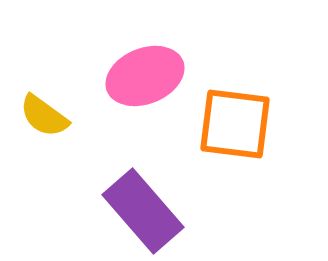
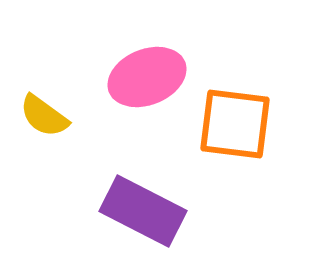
pink ellipse: moved 2 px right, 1 px down
purple rectangle: rotated 22 degrees counterclockwise
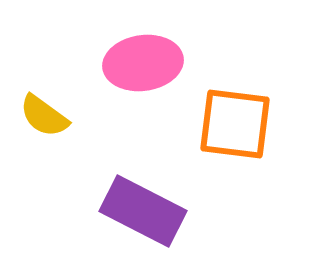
pink ellipse: moved 4 px left, 14 px up; rotated 14 degrees clockwise
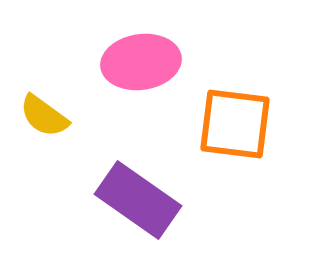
pink ellipse: moved 2 px left, 1 px up
purple rectangle: moved 5 px left, 11 px up; rotated 8 degrees clockwise
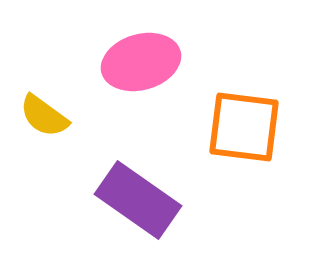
pink ellipse: rotated 8 degrees counterclockwise
orange square: moved 9 px right, 3 px down
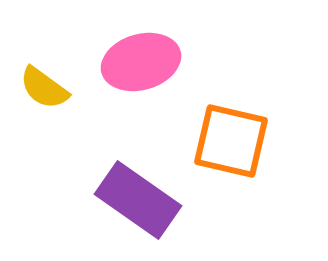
yellow semicircle: moved 28 px up
orange square: moved 13 px left, 14 px down; rotated 6 degrees clockwise
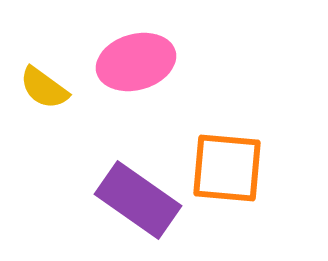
pink ellipse: moved 5 px left
orange square: moved 4 px left, 27 px down; rotated 8 degrees counterclockwise
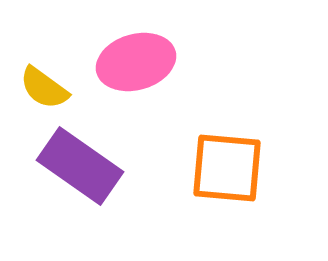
purple rectangle: moved 58 px left, 34 px up
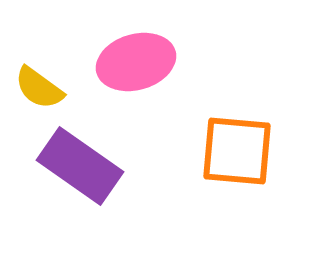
yellow semicircle: moved 5 px left
orange square: moved 10 px right, 17 px up
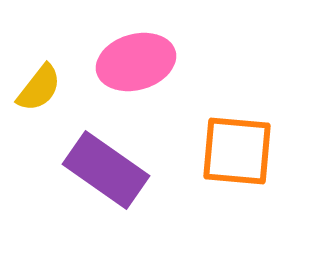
yellow semicircle: rotated 88 degrees counterclockwise
purple rectangle: moved 26 px right, 4 px down
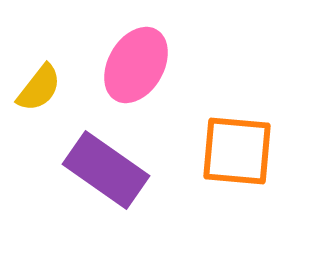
pink ellipse: moved 3 px down; rotated 44 degrees counterclockwise
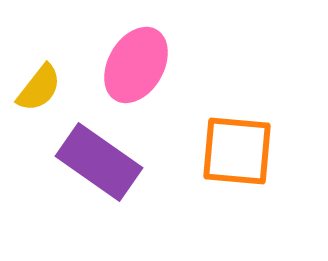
purple rectangle: moved 7 px left, 8 px up
